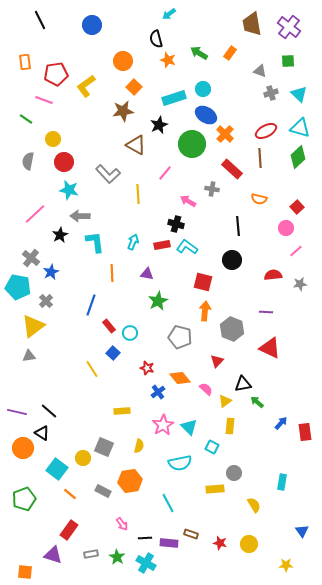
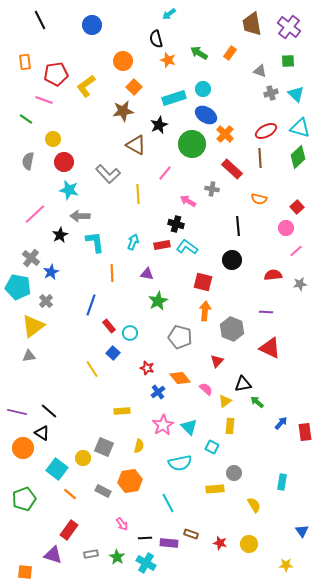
cyan triangle at (299, 94): moved 3 px left
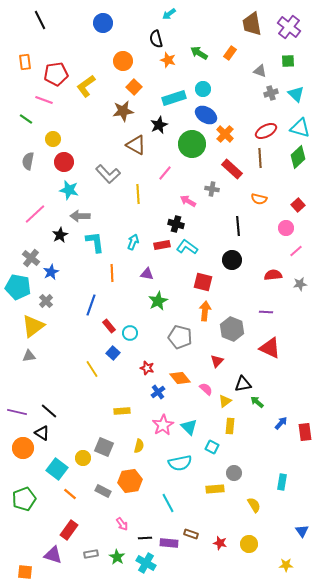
blue circle at (92, 25): moved 11 px right, 2 px up
red square at (297, 207): moved 1 px right, 2 px up
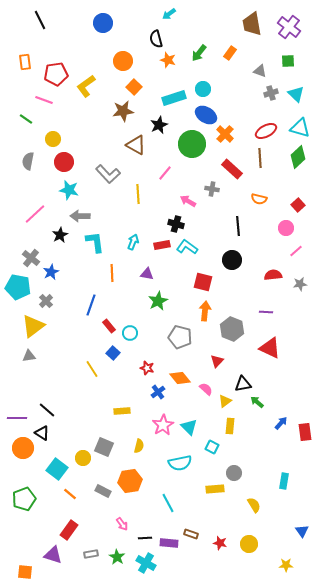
green arrow at (199, 53): rotated 84 degrees counterclockwise
black line at (49, 411): moved 2 px left, 1 px up
purple line at (17, 412): moved 6 px down; rotated 12 degrees counterclockwise
cyan rectangle at (282, 482): moved 2 px right, 1 px up
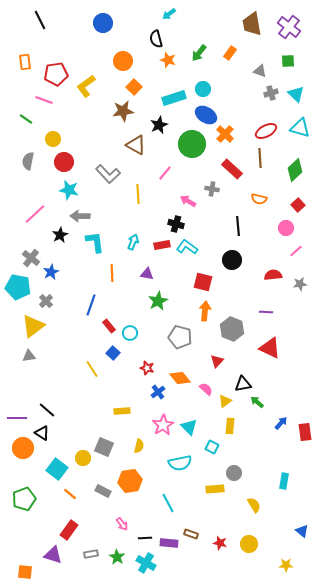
green diamond at (298, 157): moved 3 px left, 13 px down
blue triangle at (302, 531): rotated 16 degrees counterclockwise
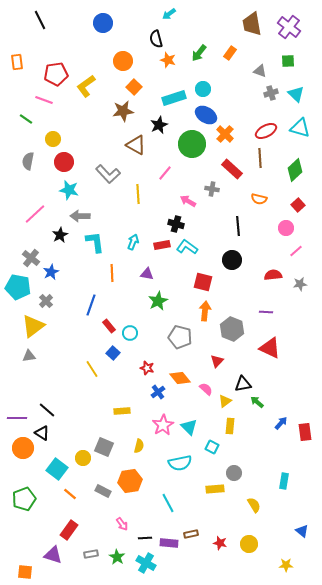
orange rectangle at (25, 62): moved 8 px left
brown rectangle at (191, 534): rotated 32 degrees counterclockwise
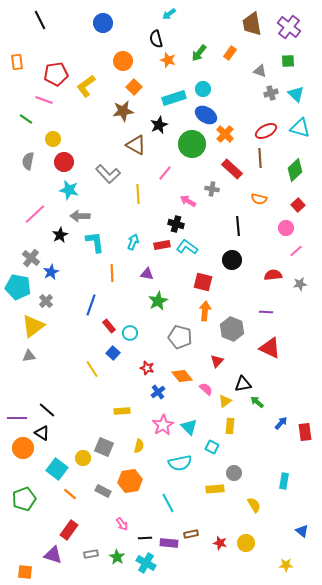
orange diamond at (180, 378): moved 2 px right, 2 px up
yellow circle at (249, 544): moved 3 px left, 1 px up
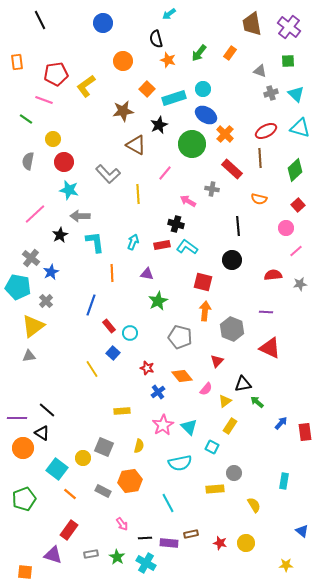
orange square at (134, 87): moved 13 px right, 2 px down
pink semicircle at (206, 389): rotated 88 degrees clockwise
yellow rectangle at (230, 426): rotated 28 degrees clockwise
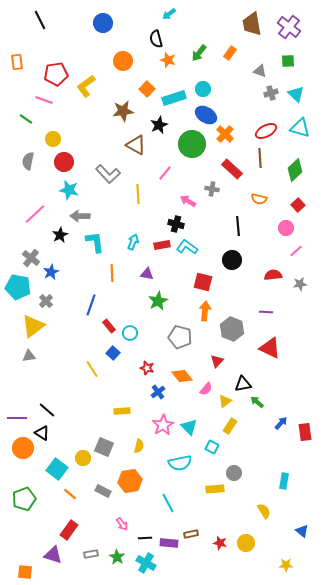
yellow semicircle at (254, 505): moved 10 px right, 6 px down
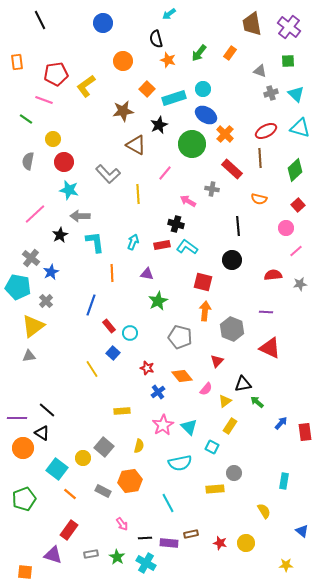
gray square at (104, 447): rotated 18 degrees clockwise
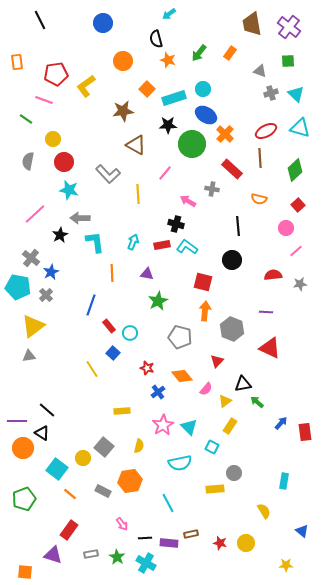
black star at (159, 125): moved 9 px right; rotated 24 degrees clockwise
gray arrow at (80, 216): moved 2 px down
gray cross at (46, 301): moved 6 px up
purple line at (17, 418): moved 3 px down
